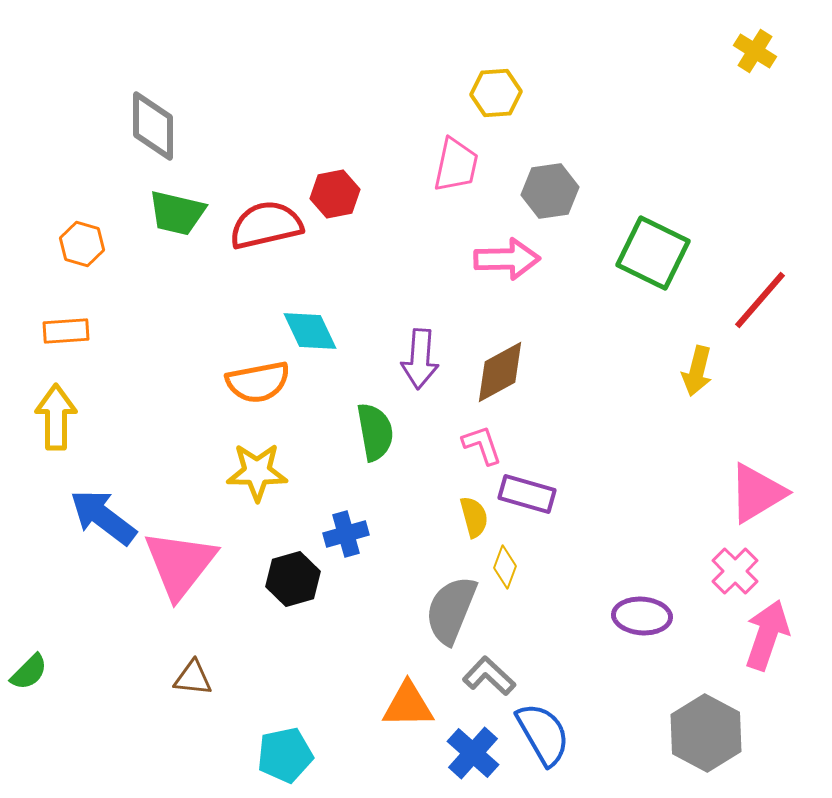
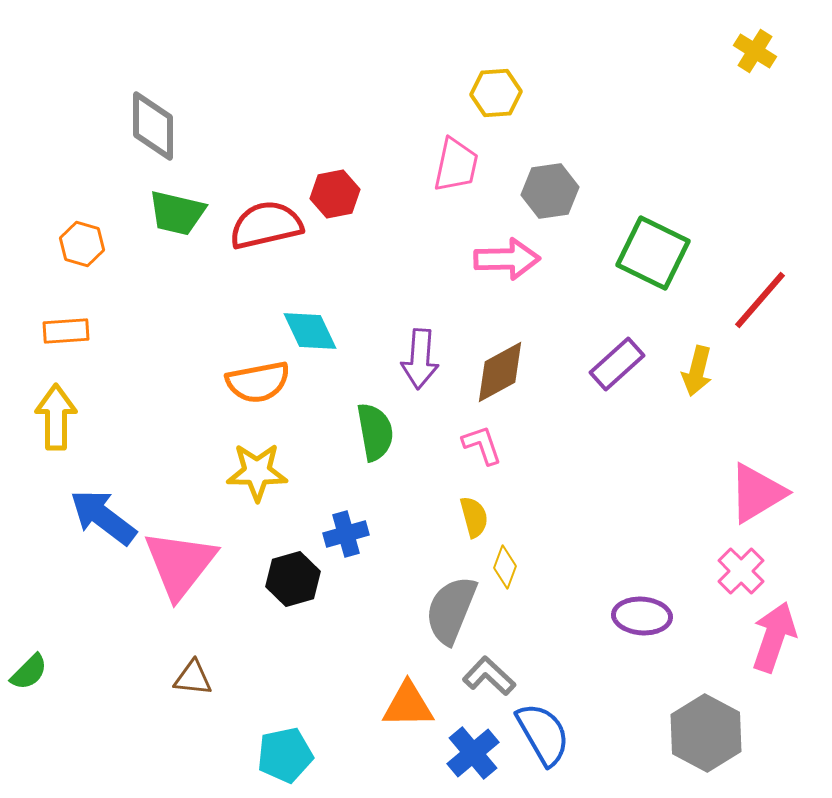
purple rectangle at (527, 494): moved 90 px right, 130 px up; rotated 58 degrees counterclockwise
pink cross at (735, 571): moved 6 px right
pink arrow at (767, 635): moved 7 px right, 2 px down
blue cross at (473, 753): rotated 8 degrees clockwise
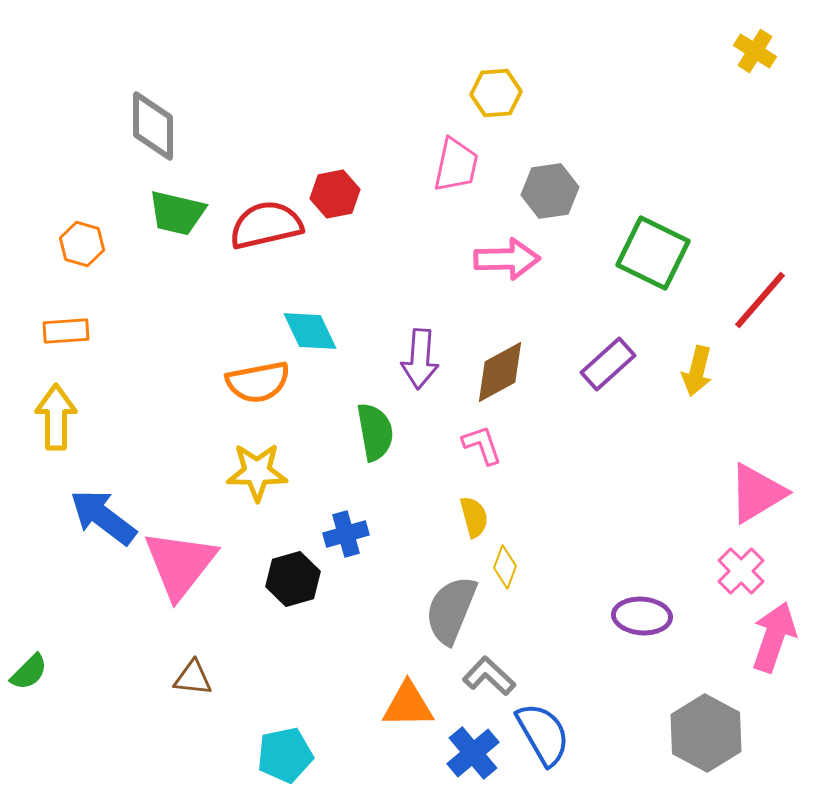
purple rectangle at (617, 364): moved 9 px left
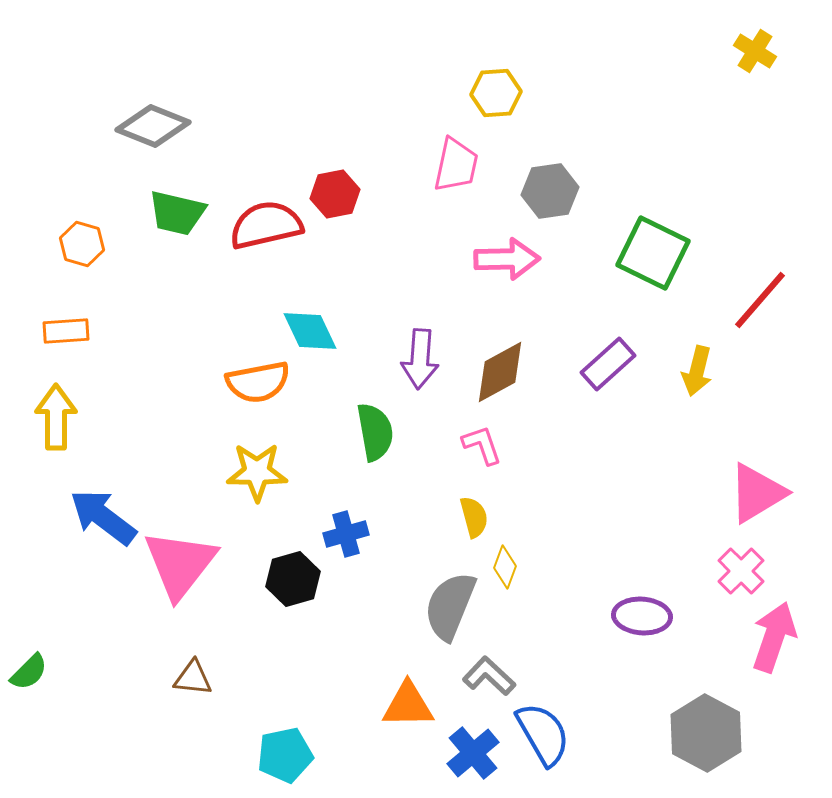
gray diamond at (153, 126): rotated 68 degrees counterclockwise
gray semicircle at (451, 610): moved 1 px left, 4 px up
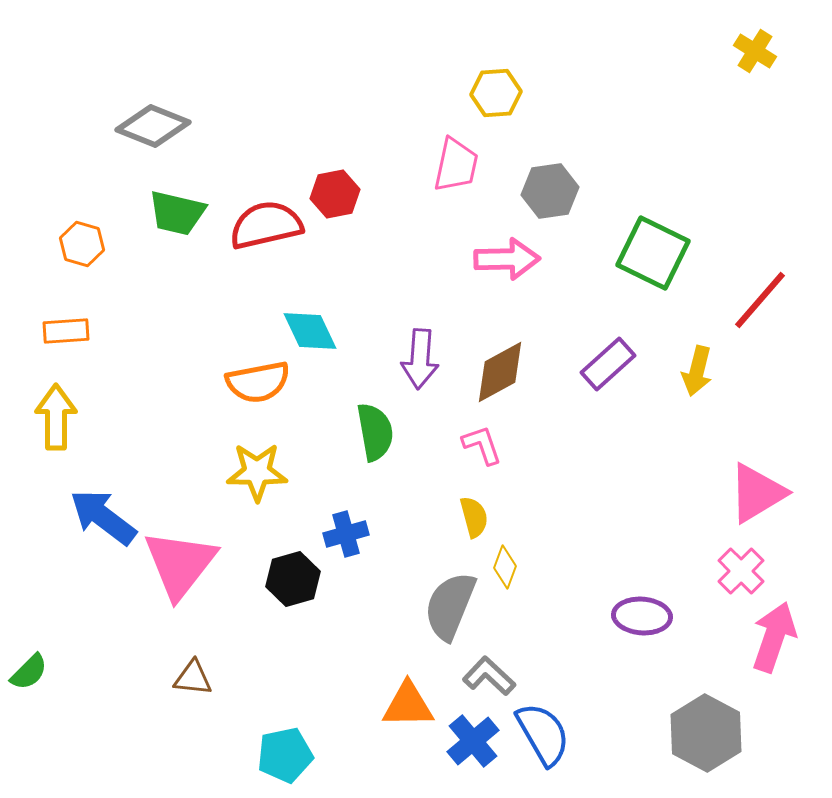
blue cross at (473, 753): moved 12 px up
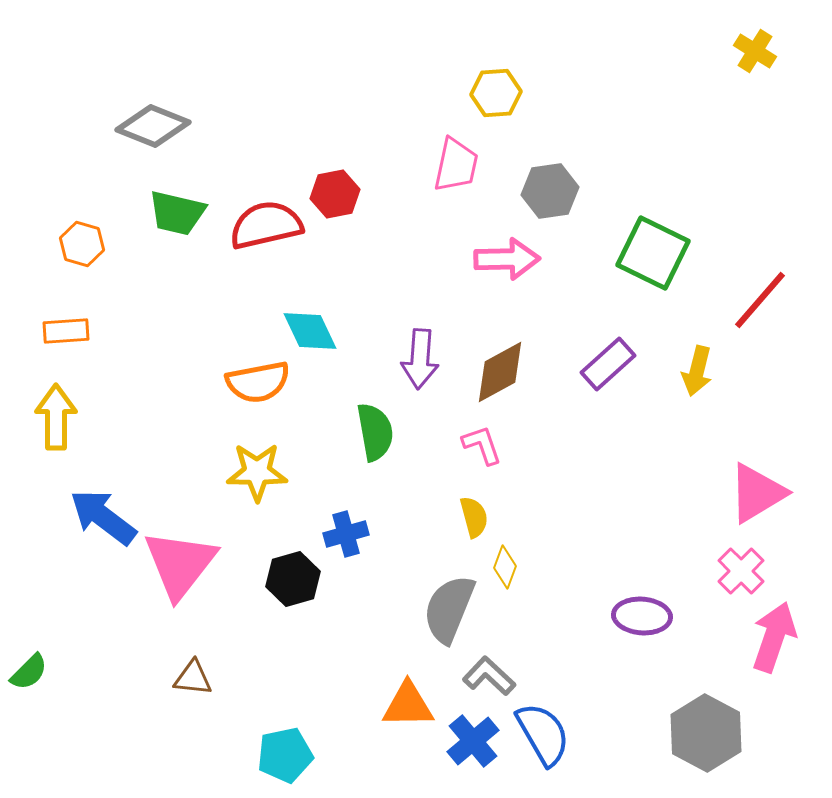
gray semicircle at (450, 606): moved 1 px left, 3 px down
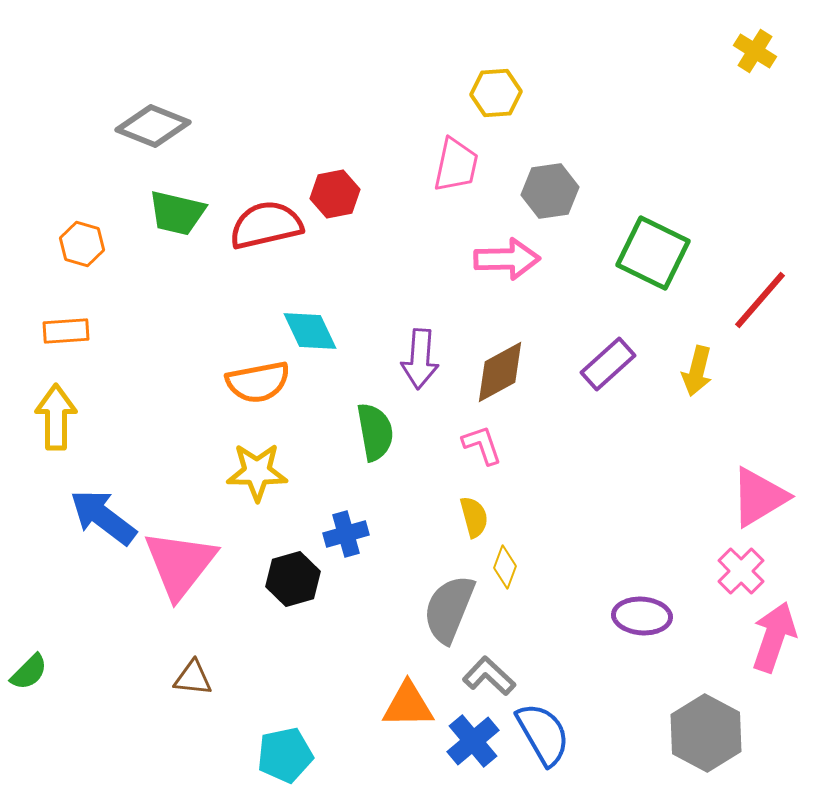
pink triangle at (757, 493): moved 2 px right, 4 px down
